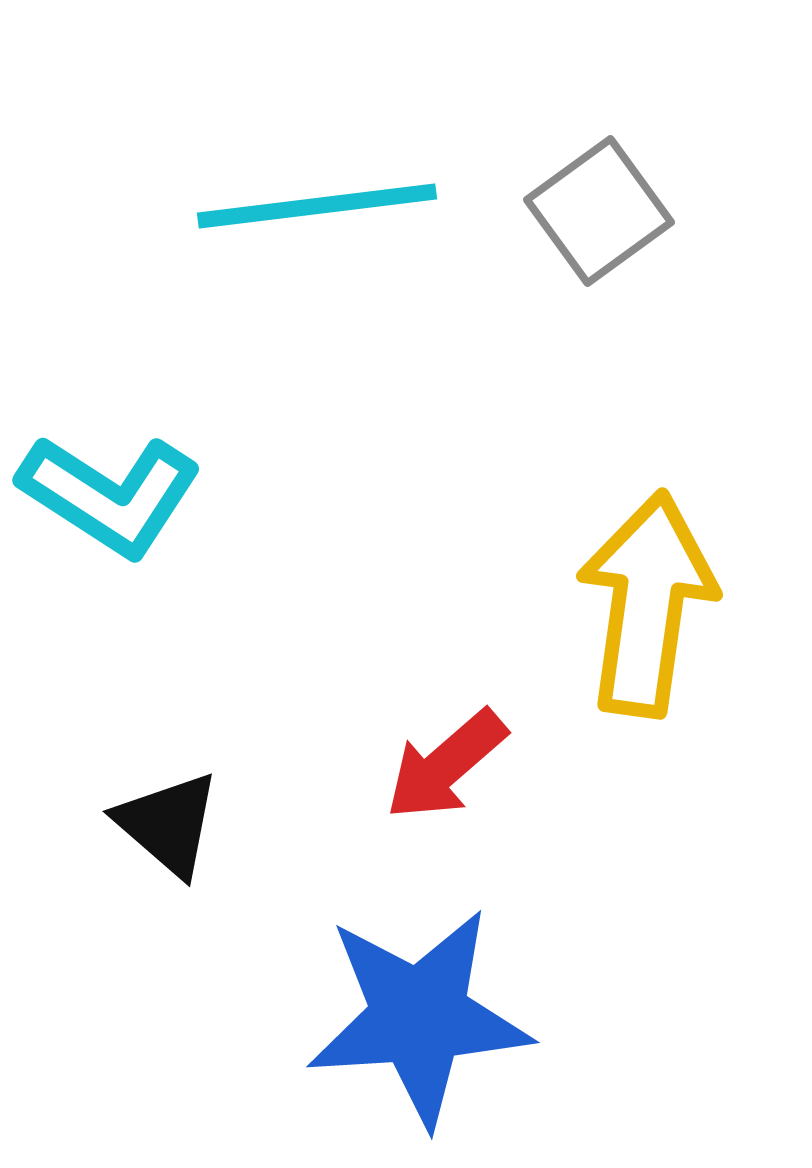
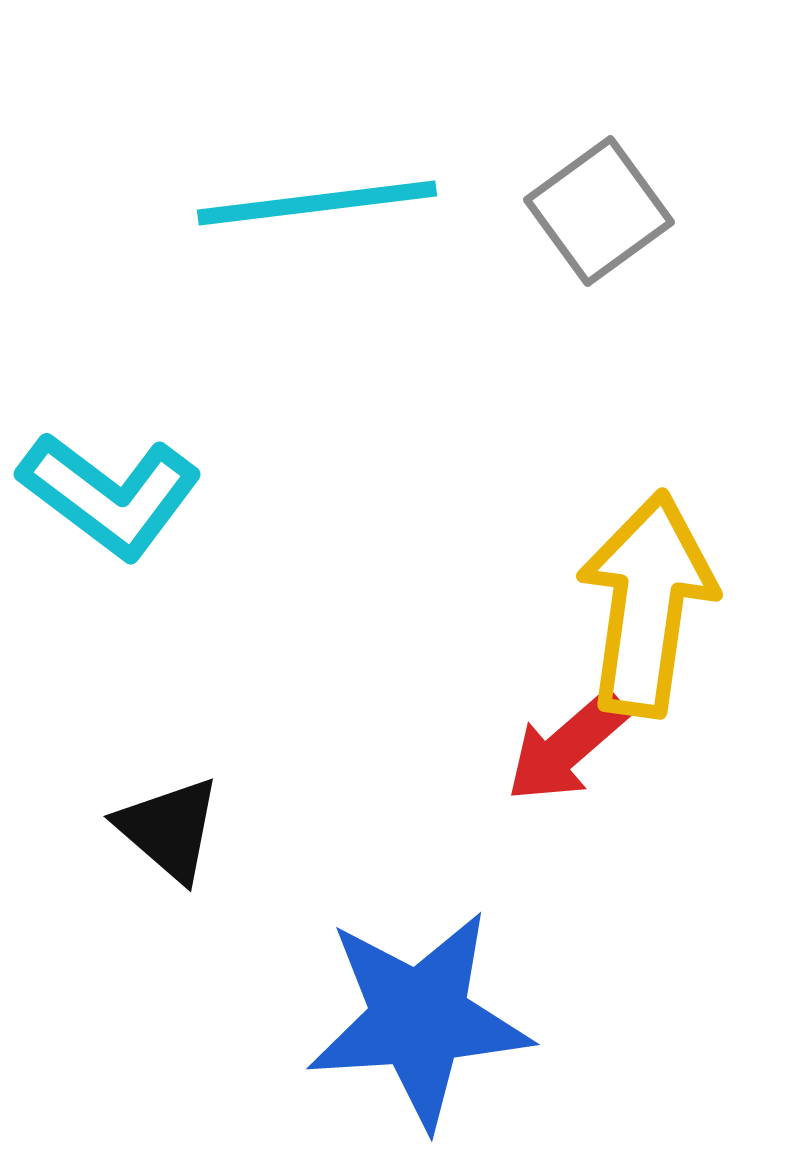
cyan line: moved 3 px up
cyan L-shape: rotated 4 degrees clockwise
red arrow: moved 121 px right, 18 px up
black triangle: moved 1 px right, 5 px down
blue star: moved 2 px down
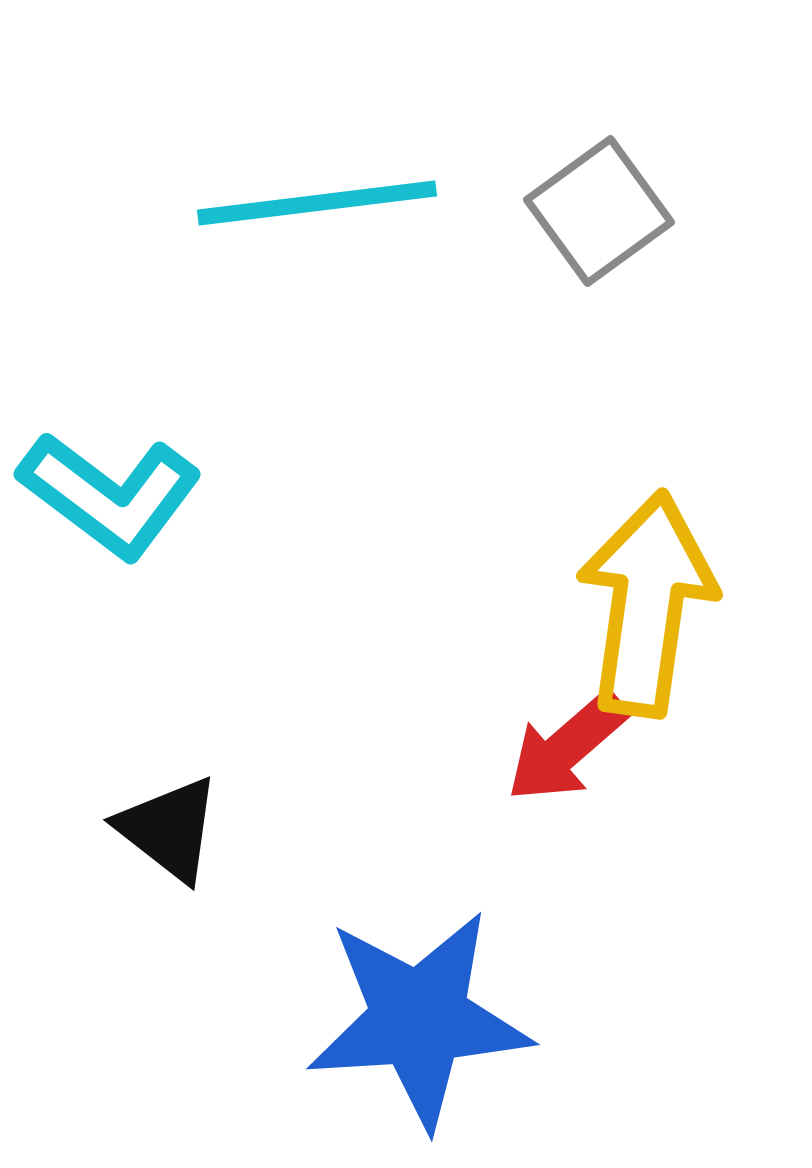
black triangle: rotated 3 degrees counterclockwise
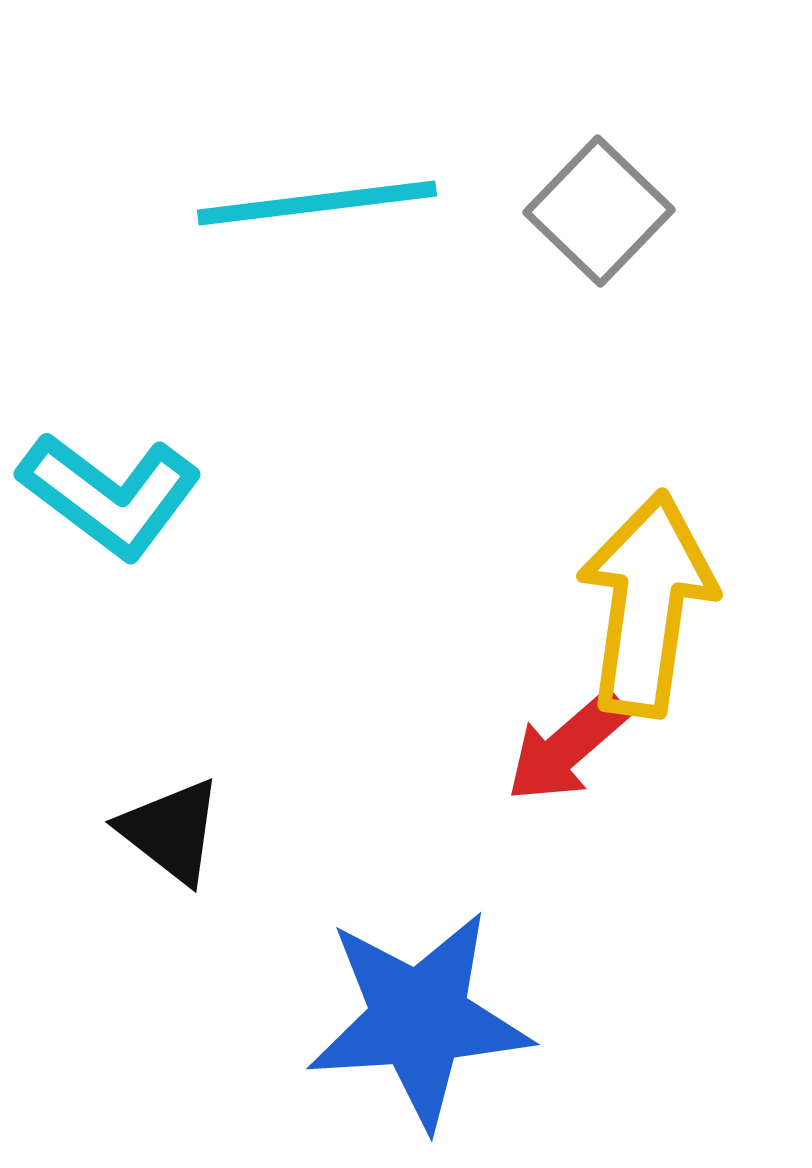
gray square: rotated 10 degrees counterclockwise
black triangle: moved 2 px right, 2 px down
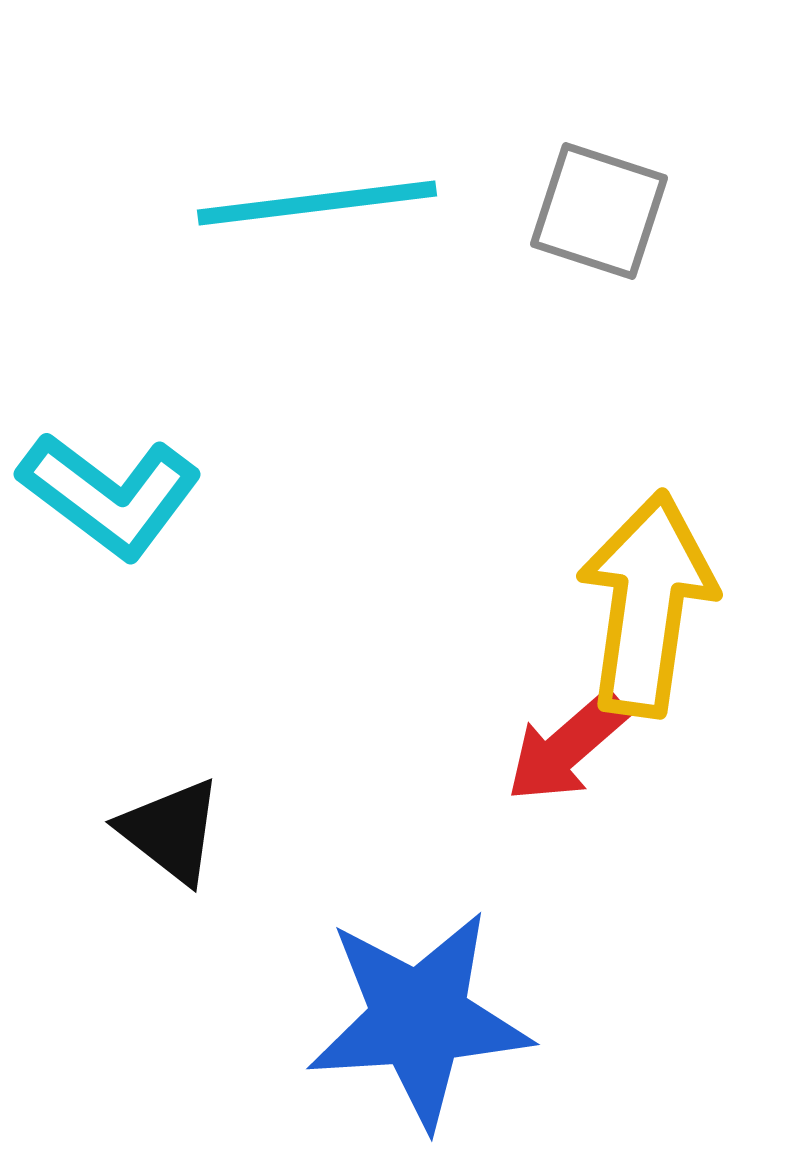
gray square: rotated 26 degrees counterclockwise
